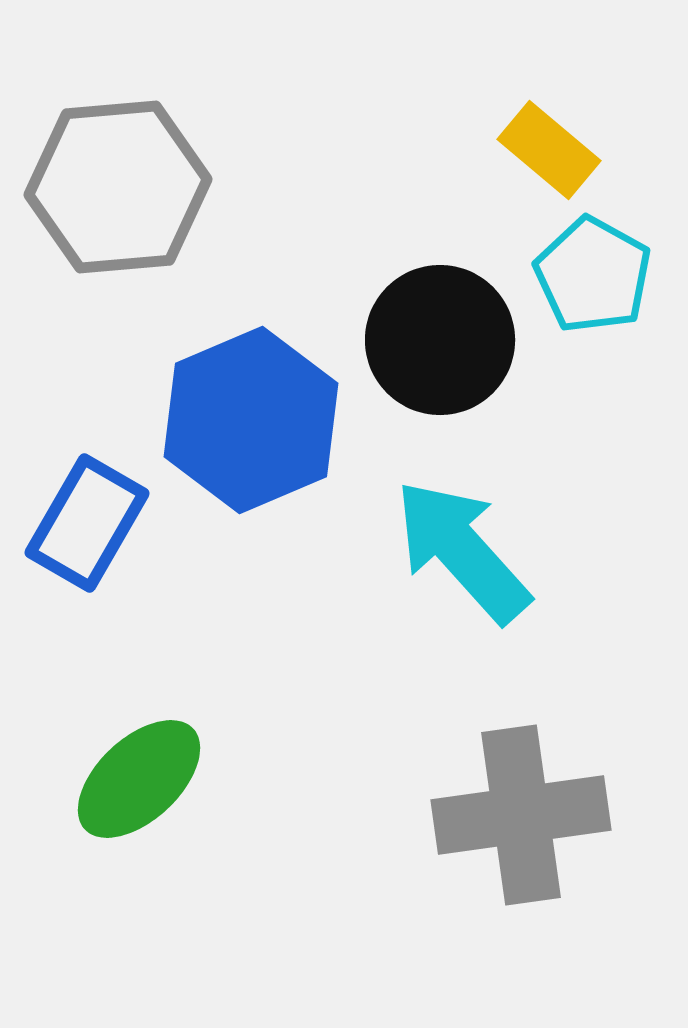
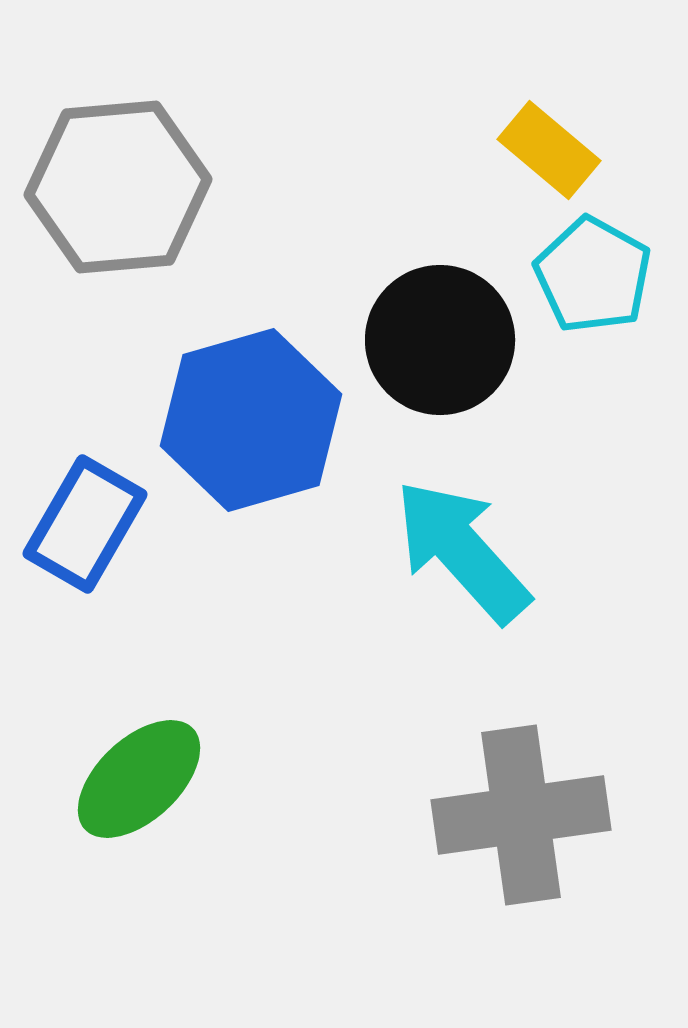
blue hexagon: rotated 7 degrees clockwise
blue rectangle: moved 2 px left, 1 px down
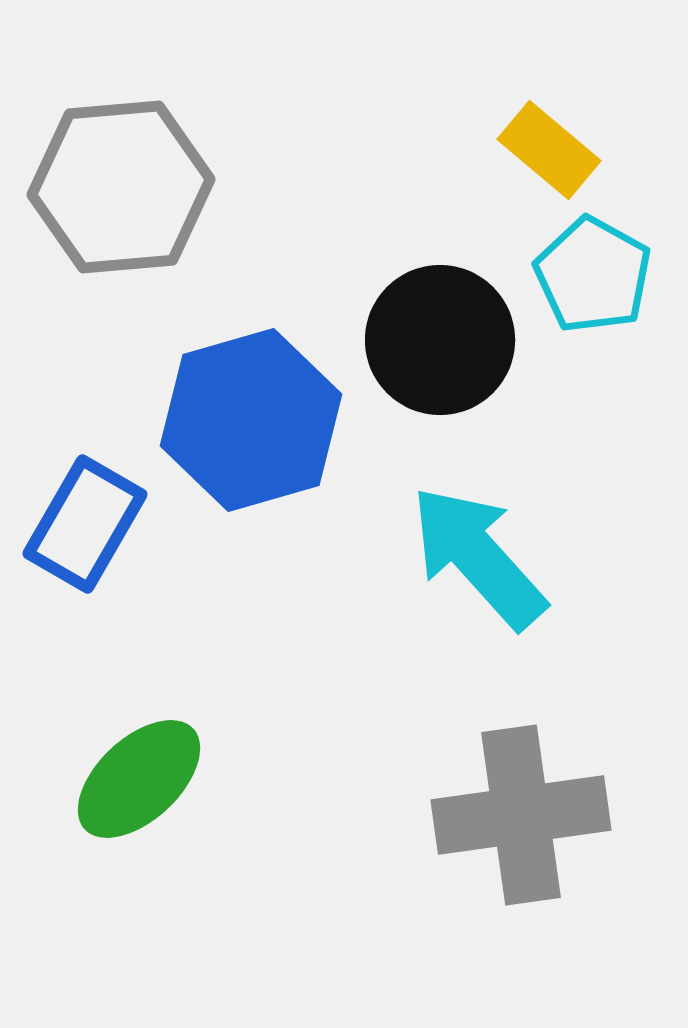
gray hexagon: moved 3 px right
cyan arrow: moved 16 px right, 6 px down
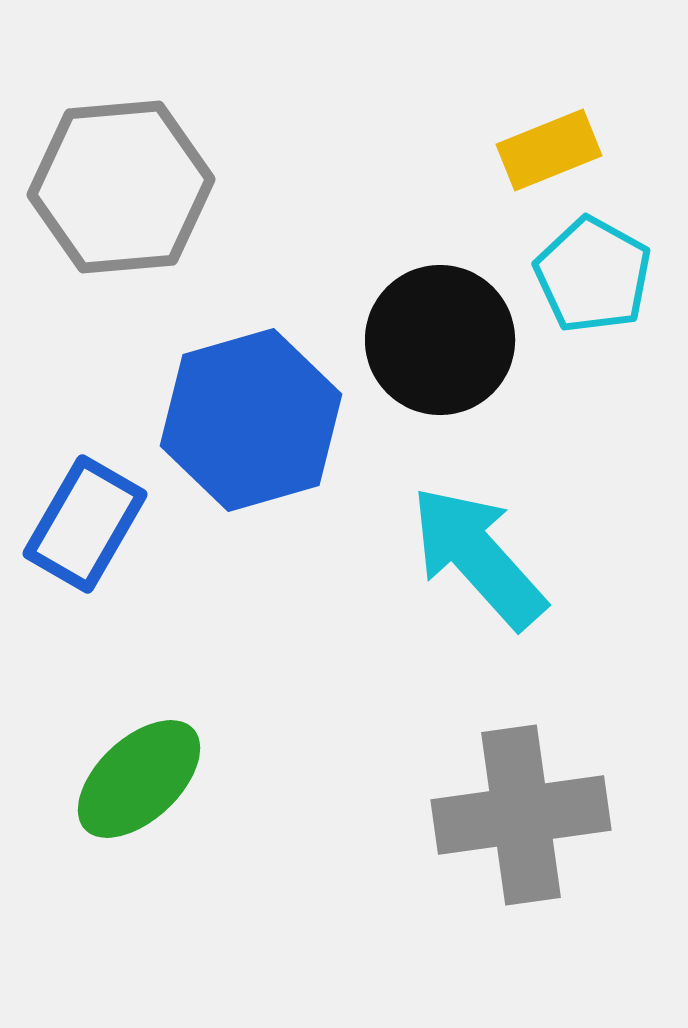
yellow rectangle: rotated 62 degrees counterclockwise
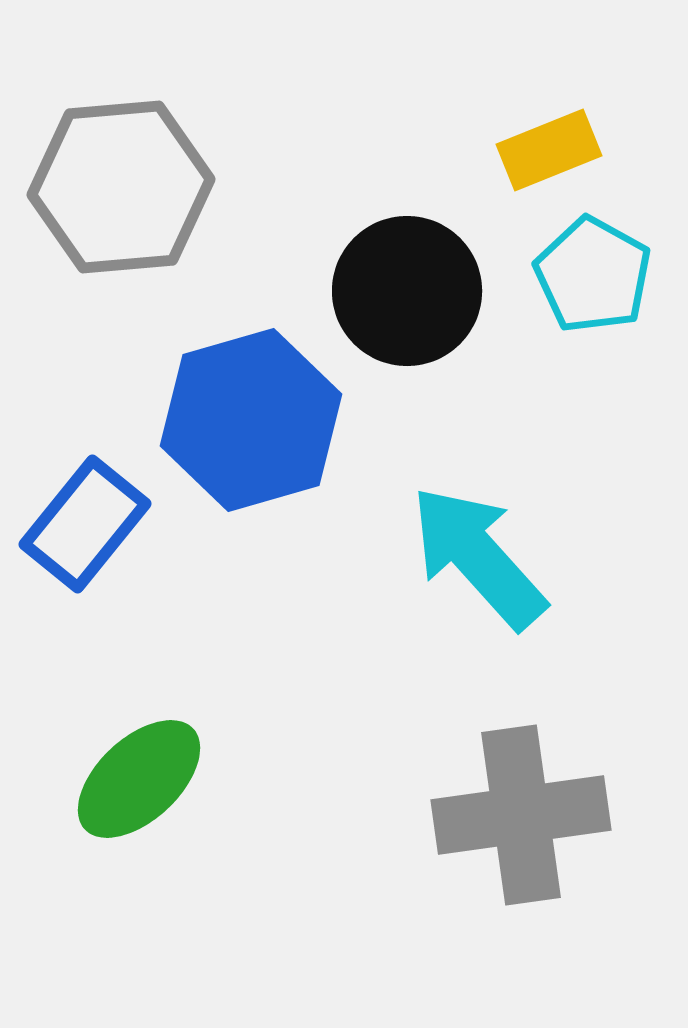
black circle: moved 33 px left, 49 px up
blue rectangle: rotated 9 degrees clockwise
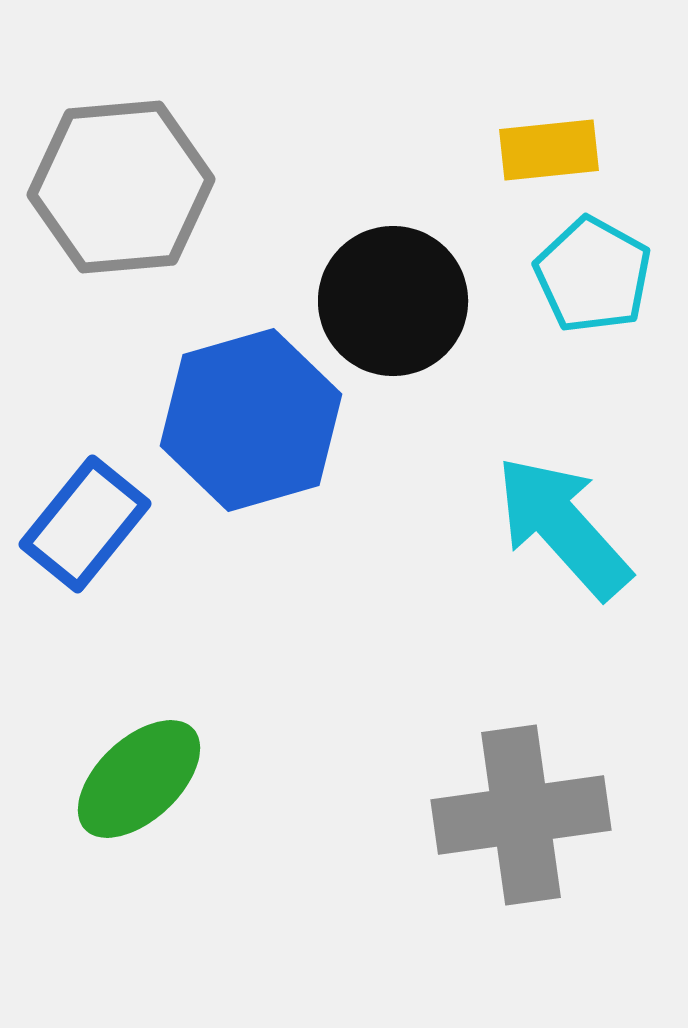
yellow rectangle: rotated 16 degrees clockwise
black circle: moved 14 px left, 10 px down
cyan arrow: moved 85 px right, 30 px up
